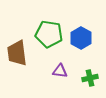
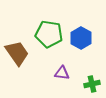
brown trapezoid: rotated 152 degrees clockwise
purple triangle: moved 2 px right, 2 px down
green cross: moved 2 px right, 6 px down
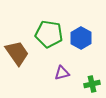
purple triangle: rotated 21 degrees counterclockwise
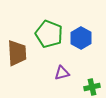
green pentagon: rotated 12 degrees clockwise
brown trapezoid: rotated 32 degrees clockwise
green cross: moved 3 px down
